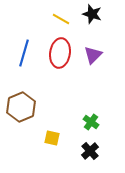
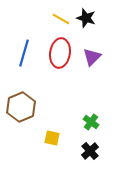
black star: moved 6 px left, 4 px down
purple triangle: moved 1 px left, 2 px down
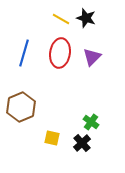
black cross: moved 8 px left, 8 px up
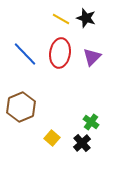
blue line: moved 1 px right, 1 px down; rotated 60 degrees counterclockwise
yellow square: rotated 28 degrees clockwise
